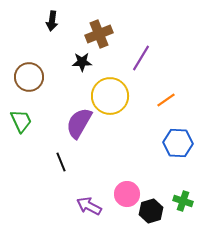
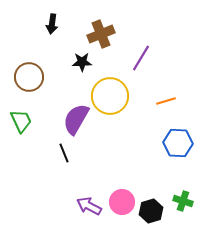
black arrow: moved 3 px down
brown cross: moved 2 px right
orange line: moved 1 px down; rotated 18 degrees clockwise
purple semicircle: moved 3 px left, 4 px up
black line: moved 3 px right, 9 px up
pink circle: moved 5 px left, 8 px down
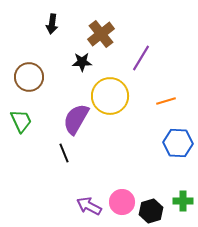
brown cross: rotated 16 degrees counterclockwise
green cross: rotated 18 degrees counterclockwise
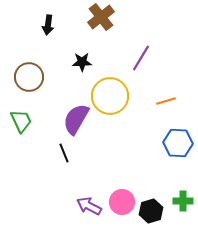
black arrow: moved 4 px left, 1 px down
brown cross: moved 17 px up
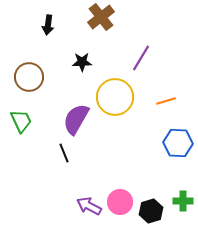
yellow circle: moved 5 px right, 1 px down
pink circle: moved 2 px left
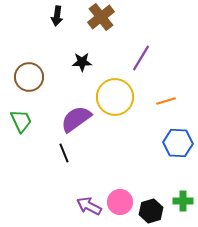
black arrow: moved 9 px right, 9 px up
purple semicircle: rotated 24 degrees clockwise
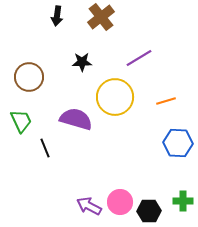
purple line: moved 2 px left; rotated 28 degrees clockwise
purple semicircle: rotated 52 degrees clockwise
black line: moved 19 px left, 5 px up
black hexagon: moved 2 px left; rotated 15 degrees clockwise
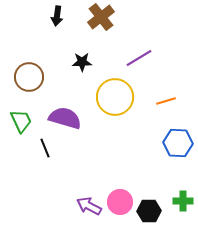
purple semicircle: moved 11 px left, 1 px up
